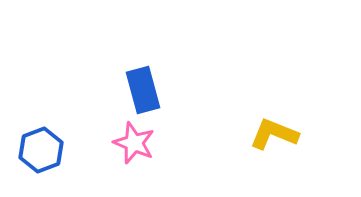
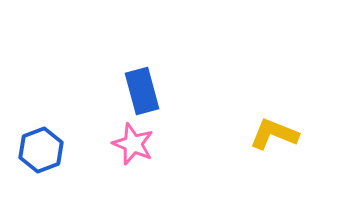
blue rectangle: moved 1 px left, 1 px down
pink star: moved 1 px left, 1 px down
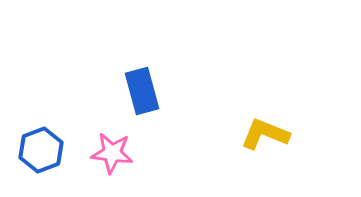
yellow L-shape: moved 9 px left
pink star: moved 21 px left, 9 px down; rotated 15 degrees counterclockwise
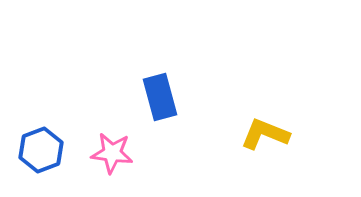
blue rectangle: moved 18 px right, 6 px down
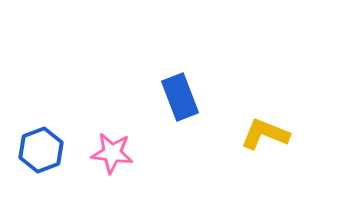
blue rectangle: moved 20 px right; rotated 6 degrees counterclockwise
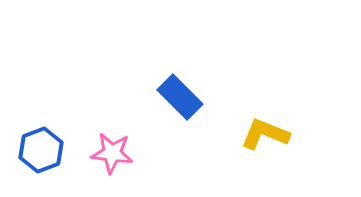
blue rectangle: rotated 24 degrees counterclockwise
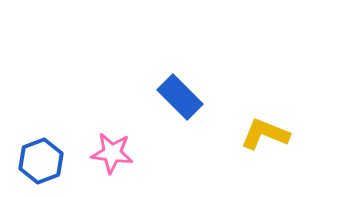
blue hexagon: moved 11 px down
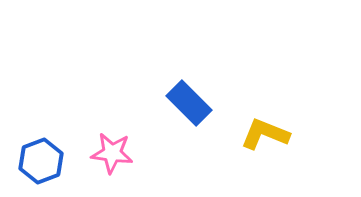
blue rectangle: moved 9 px right, 6 px down
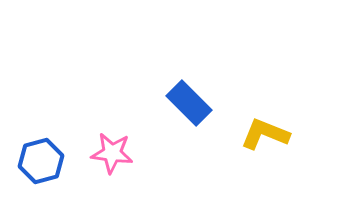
blue hexagon: rotated 6 degrees clockwise
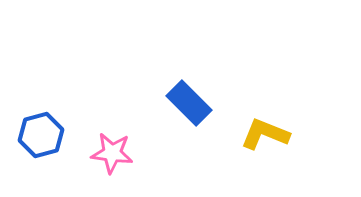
blue hexagon: moved 26 px up
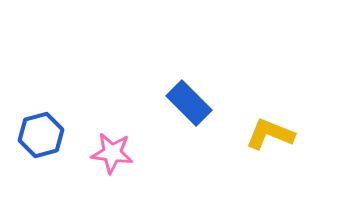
yellow L-shape: moved 5 px right
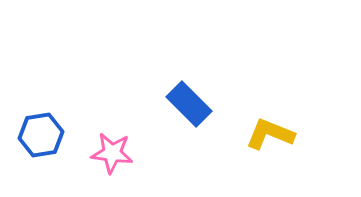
blue rectangle: moved 1 px down
blue hexagon: rotated 6 degrees clockwise
